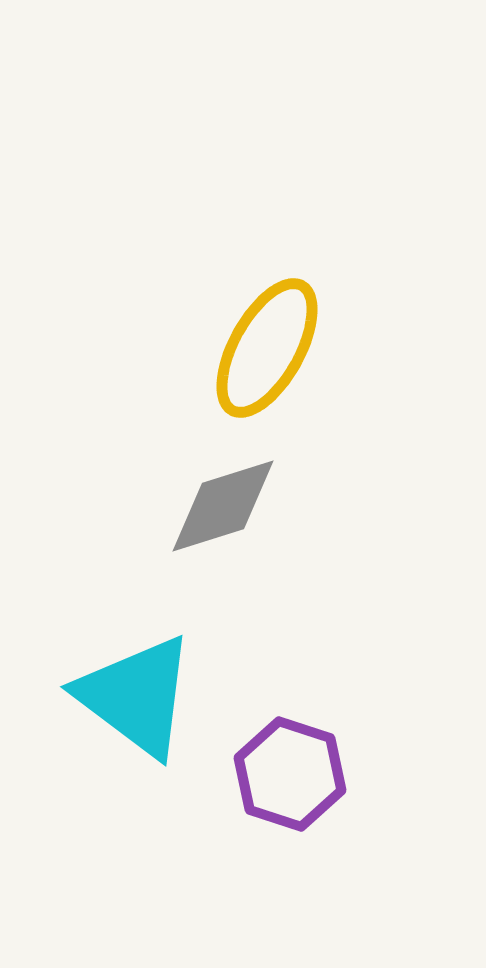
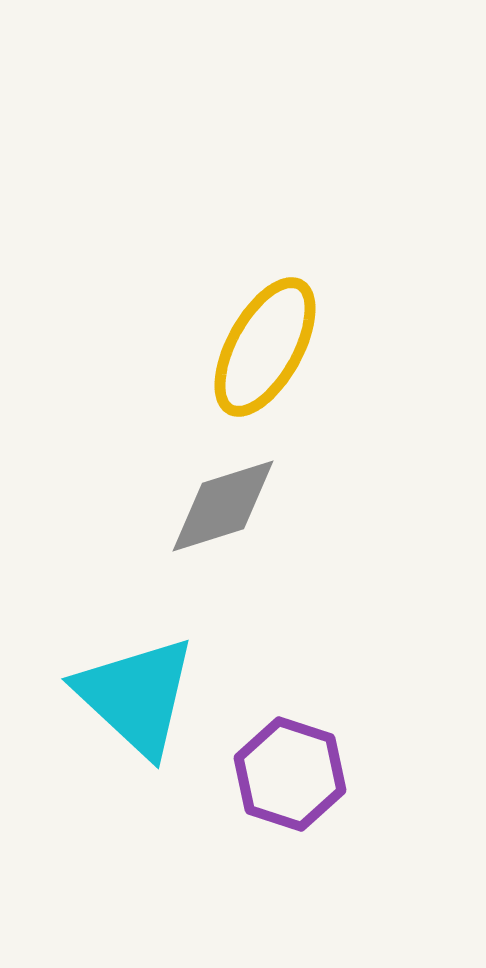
yellow ellipse: moved 2 px left, 1 px up
cyan triangle: rotated 6 degrees clockwise
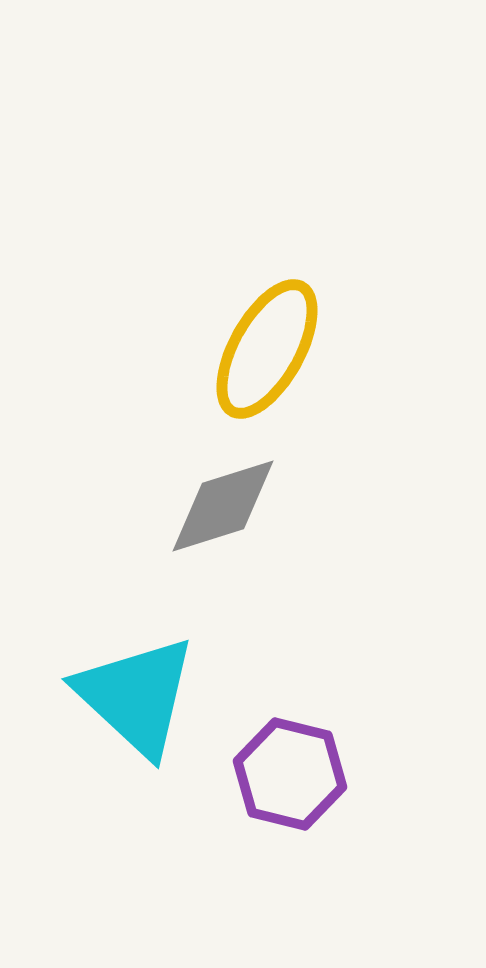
yellow ellipse: moved 2 px right, 2 px down
purple hexagon: rotated 4 degrees counterclockwise
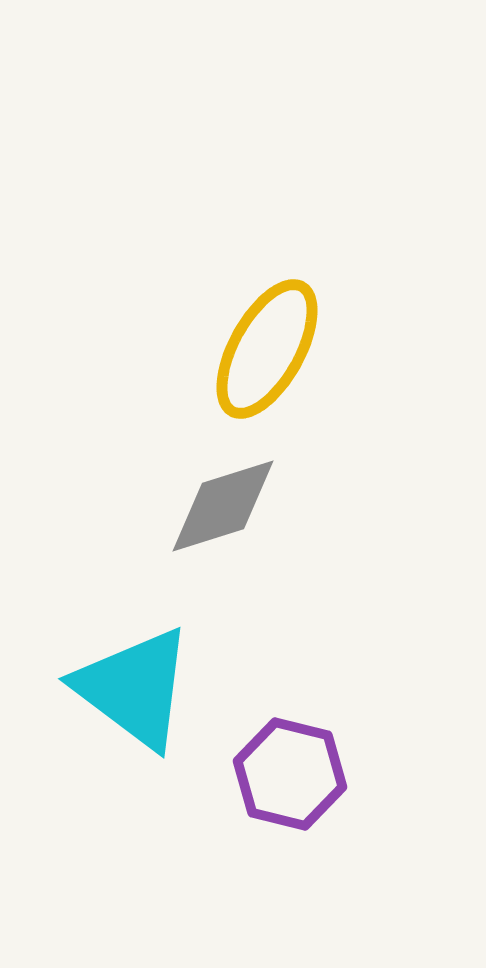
cyan triangle: moved 2 px left, 8 px up; rotated 6 degrees counterclockwise
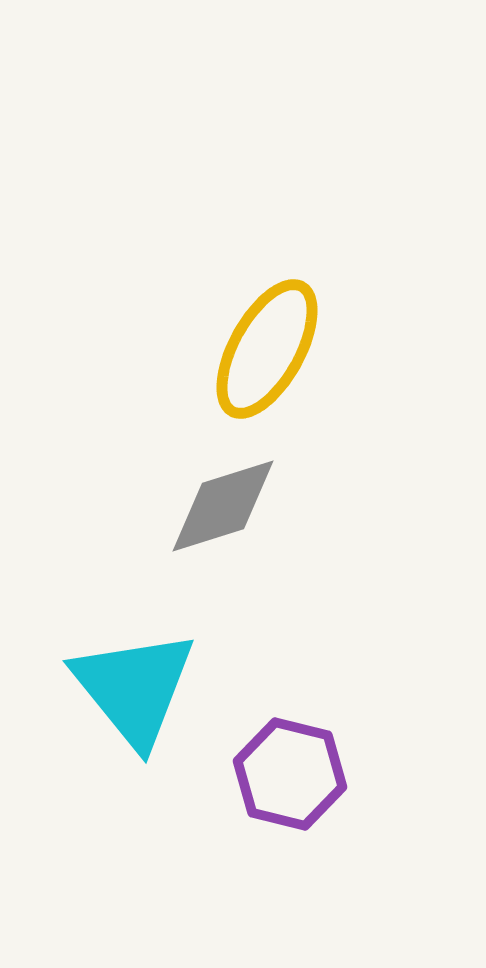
cyan triangle: rotated 14 degrees clockwise
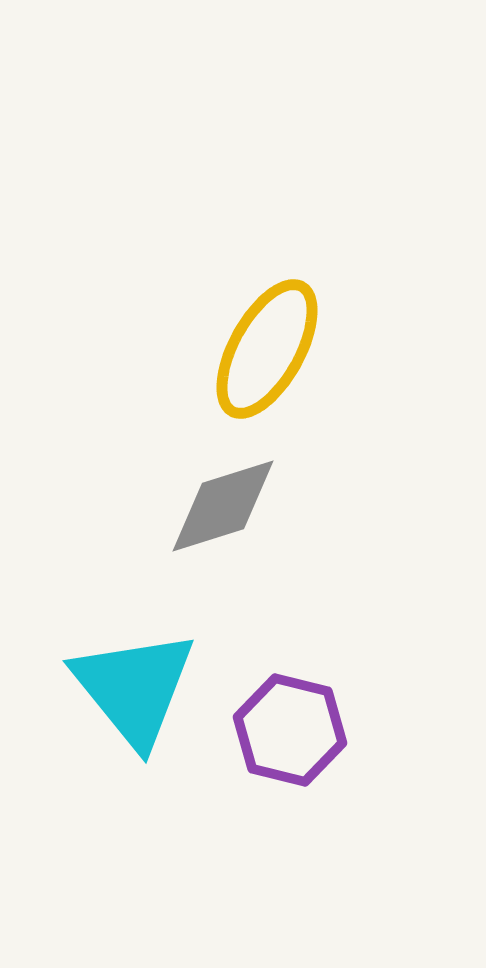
purple hexagon: moved 44 px up
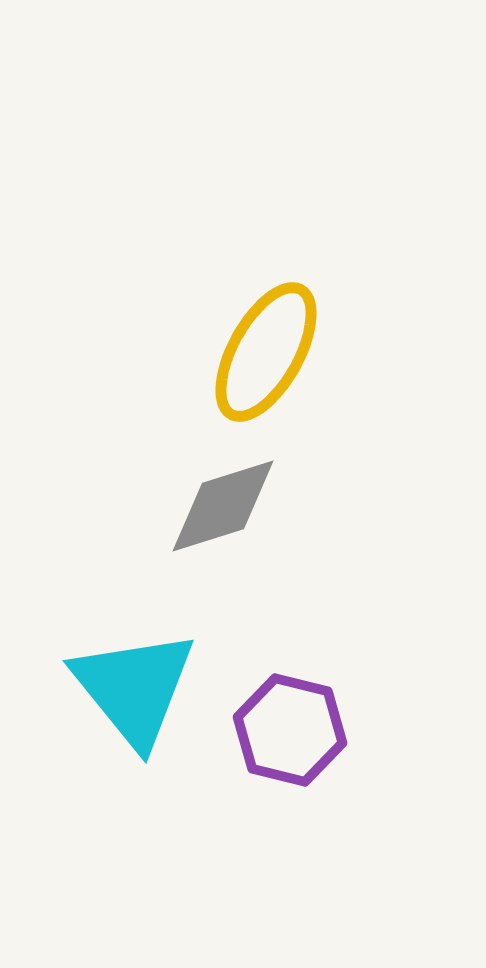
yellow ellipse: moved 1 px left, 3 px down
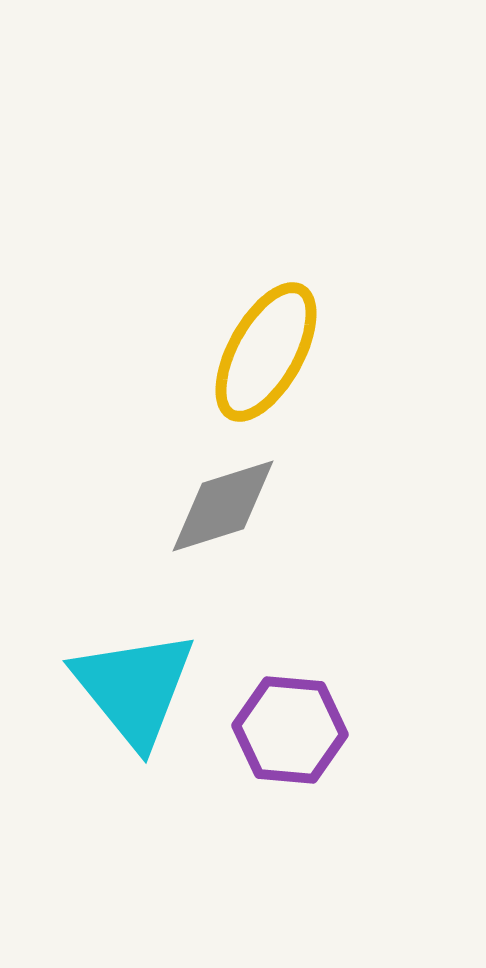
purple hexagon: rotated 9 degrees counterclockwise
